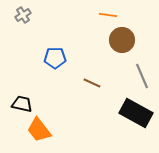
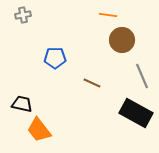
gray cross: rotated 21 degrees clockwise
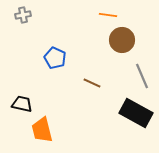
blue pentagon: rotated 25 degrees clockwise
orange trapezoid: moved 3 px right; rotated 24 degrees clockwise
